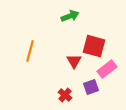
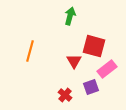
green arrow: rotated 54 degrees counterclockwise
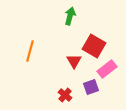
red square: rotated 15 degrees clockwise
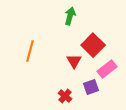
red square: moved 1 px left, 1 px up; rotated 15 degrees clockwise
red cross: moved 1 px down
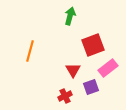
red square: rotated 25 degrees clockwise
red triangle: moved 1 px left, 9 px down
pink rectangle: moved 1 px right, 1 px up
red cross: rotated 24 degrees clockwise
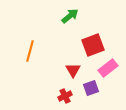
green arrow: rotated 36 degrees clockwise
purple square: moved 1 px down
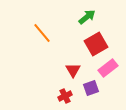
green arrow: moved 17 px right, 1 px down
red square: moved 3 px right, 1 px up; rotated 10 degrees counterclockwise
orange line: moved 12 px right, 18 px up; rotated 55 degrees counterclockwise
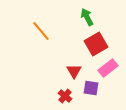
green arrow: rotated 78 degrees counterclockwise
orange line: moved 1 px left, 2 px up
red triangle: moved 1 px right, 1 px down
purple square: rotated 28 degrees clockwise
red cross: rotated 24 degrees counterclockwise
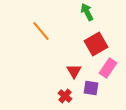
green arrow: moved 5 px up
pink rectangle: rotated 18 degrees counterclockwise
